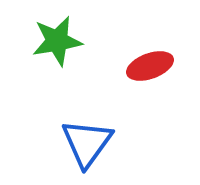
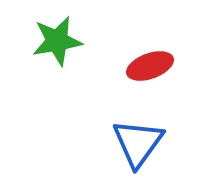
blue triangle: moved 51 px right
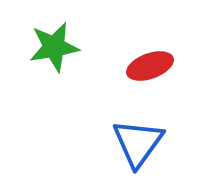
green star: moved 3 px left, 6 px down
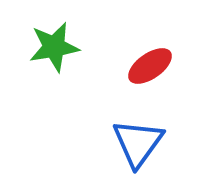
red ellipse: rotated 15 degrees counterclockwise
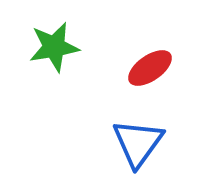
red ellipse: moved 2 px down
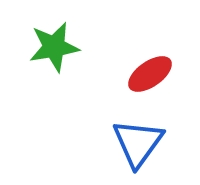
red ellipse: moved 6 px down
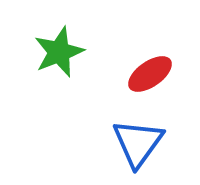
green star: moved 5 px right, 5 px down; rotated 12 degrees counterclockwise
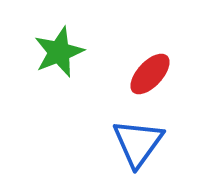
red ellipse: rotated 12 degrees counterclockwise
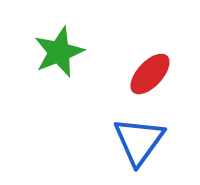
blue triangle: moved 1 px right, 2 px up
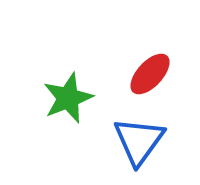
green star: moved 9 px right, 46 px down
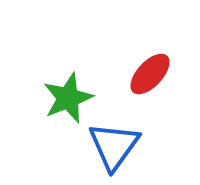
blue triangle: moved 25 px left, 5 px down
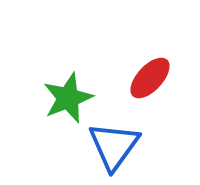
red ellipse: moved 4 px down
